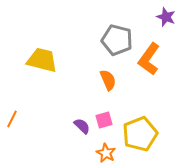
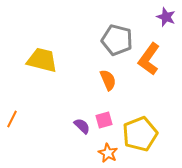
orange star: moved 2 px right
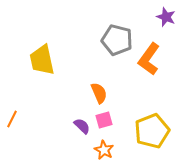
yellow trapezoid: rotated 116 degrees counterclockwise
orange semicircle: moved 9 px left, 13 px down
yellow pentagon: moved 12 px right, 3 px up
orange star: moved 4 px left, 3 px up
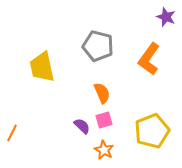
gray pentagon: moved 19 px left, 6 px down
yellow trapezoid: moved 7 px down
orange semicircle: moved 3 px right
orange line: moved 14 px down
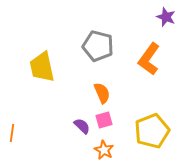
orange line: rotated 18 degrees counterclockwise
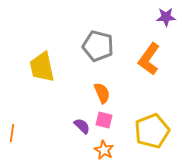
purple star: rotated 24 degrees counterclockwise
pink square: rotated 30 degrees clockwise
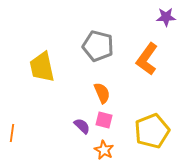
orange L-shape: moved 2 px left
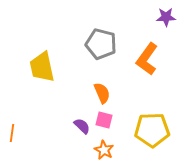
gray pentagon: moved 3 px right, 2 px up
yellow pentagon: moved 1 px up; rotated 20 degrees clockwise
